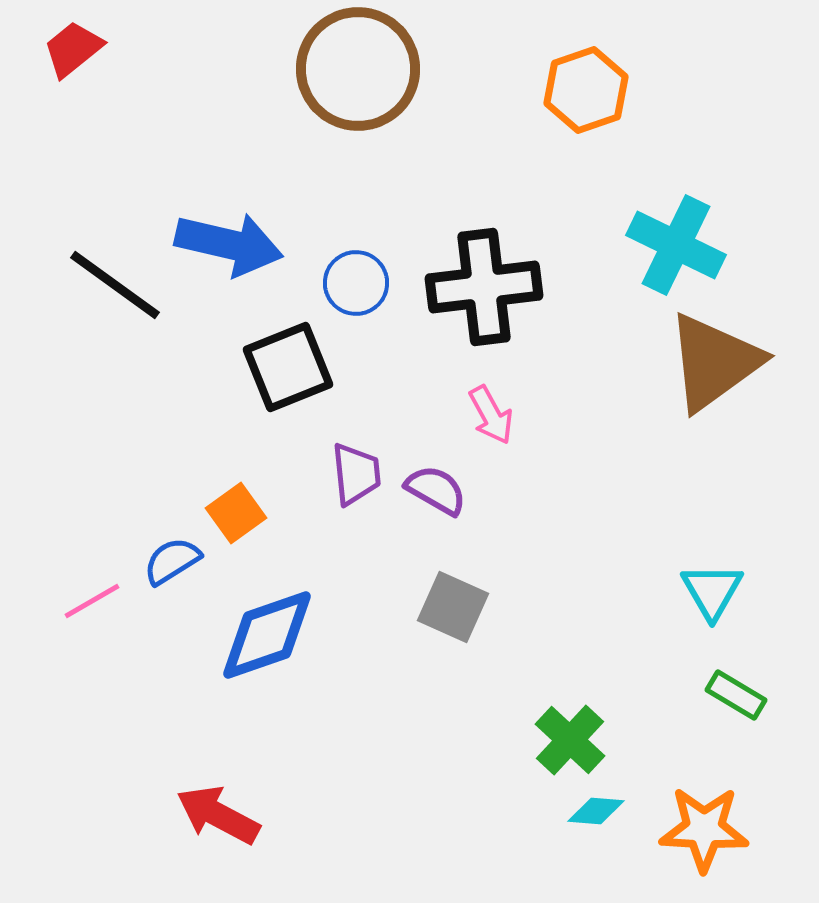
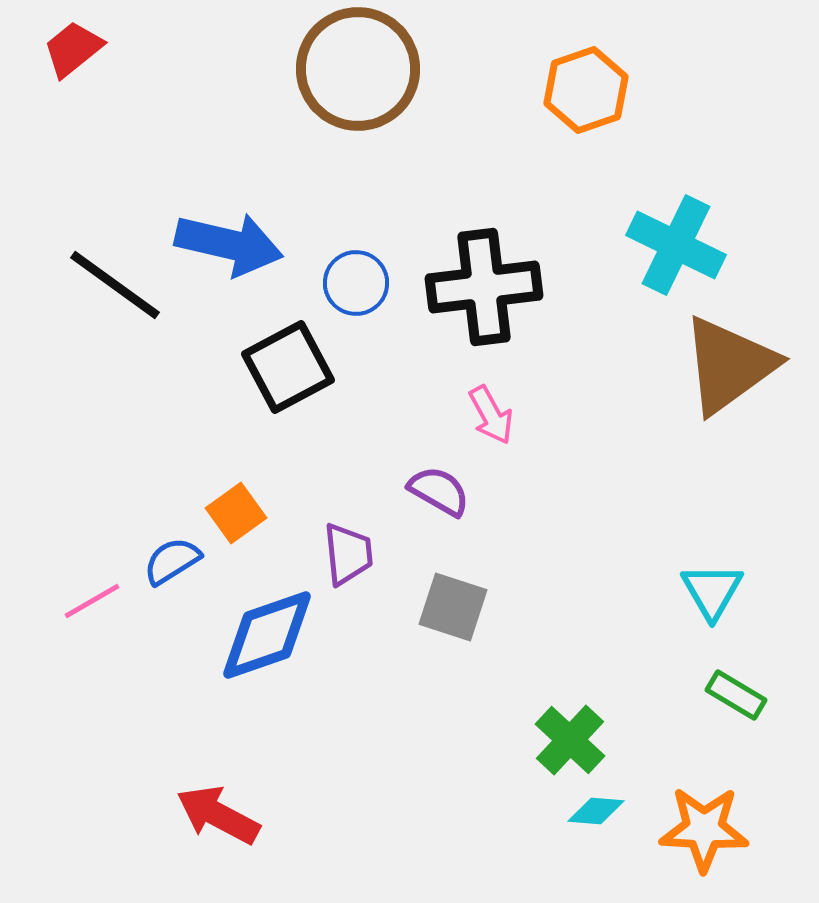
brown triangle: moved 15 px right, 3 px down
black square: rotated 6 degrees counterclockwise
purple trapezoid: moved 8 px left, 80 px down
purple semicircle: moved 3 px right, 1 px down
gray square: rotated 6 degrees counterclockwise
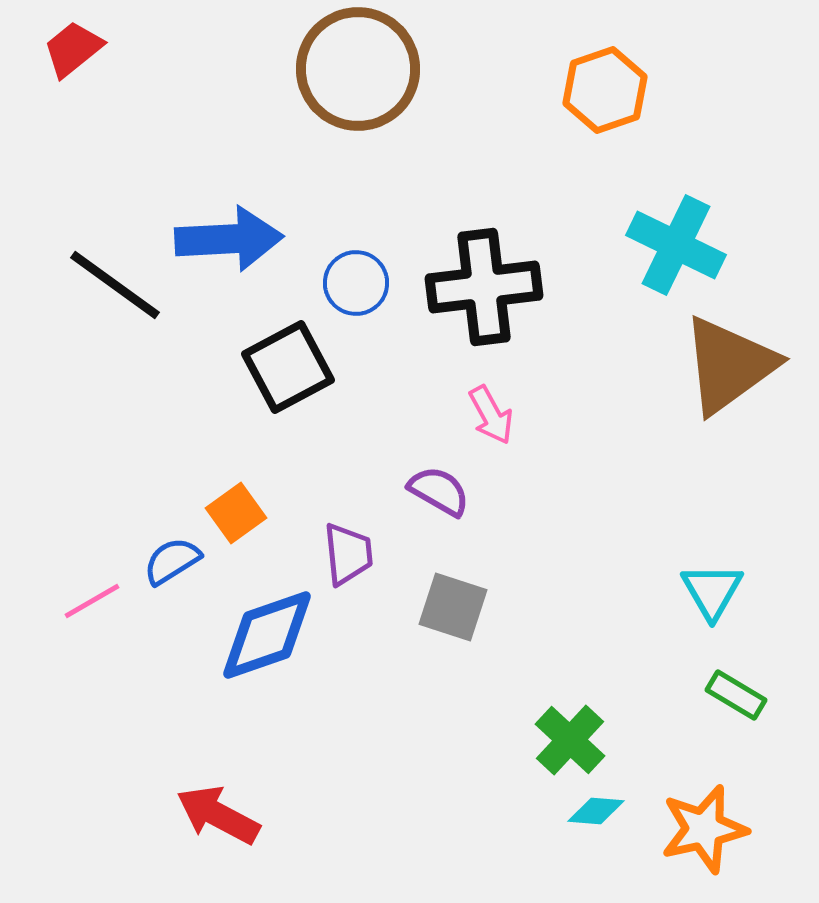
orange hexagon: moved 19 px right
blue arrow: moved 5 px up; rotated 16 degrees counterclockwise
orange star: rotated 16 degrees counterclockwise
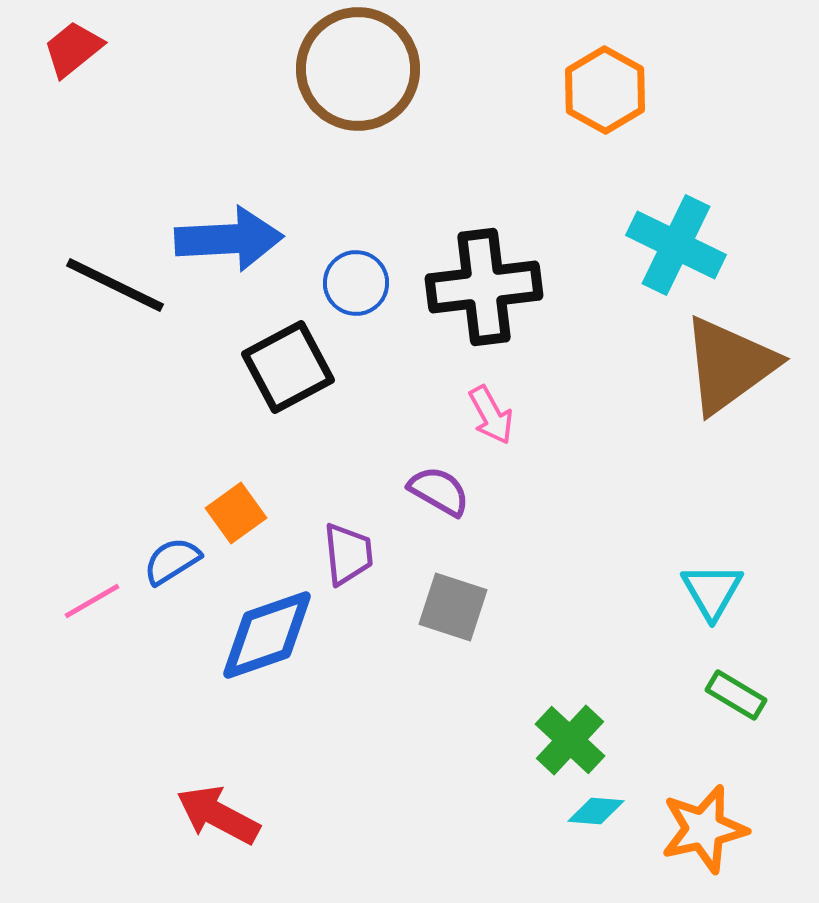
orange hexagon: rotated 12 degrees counterclockwise
black line: rotated 10 degrees counterclockwise
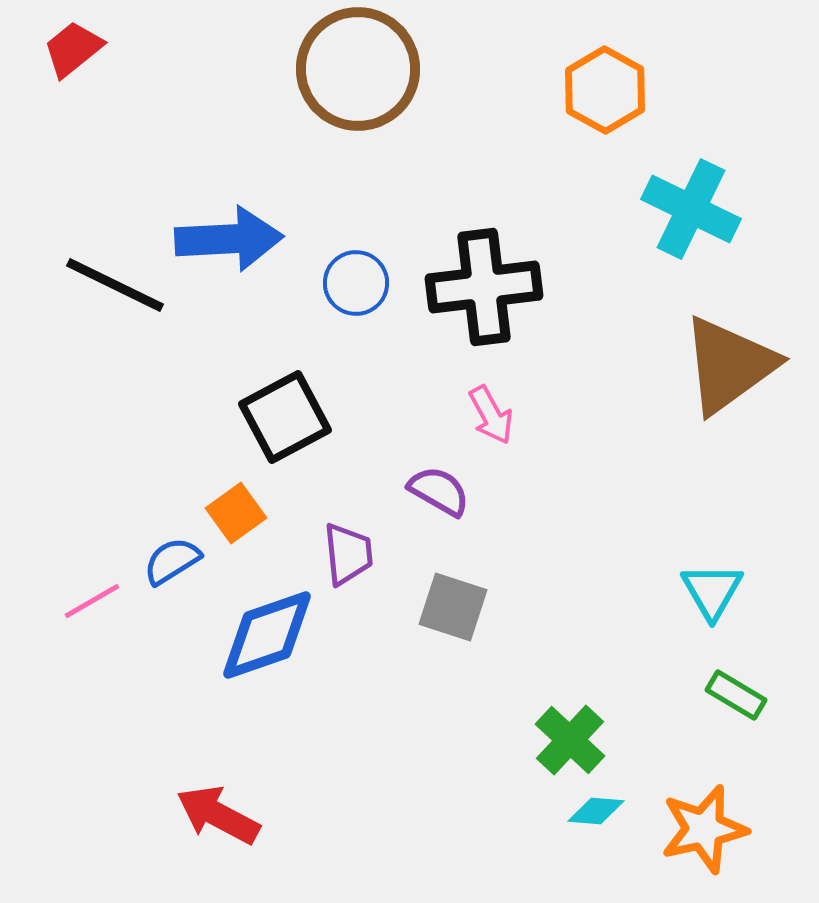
cyan cross: moved 15 px right, 36 px up
black square: moved 3 px left, 50 px down
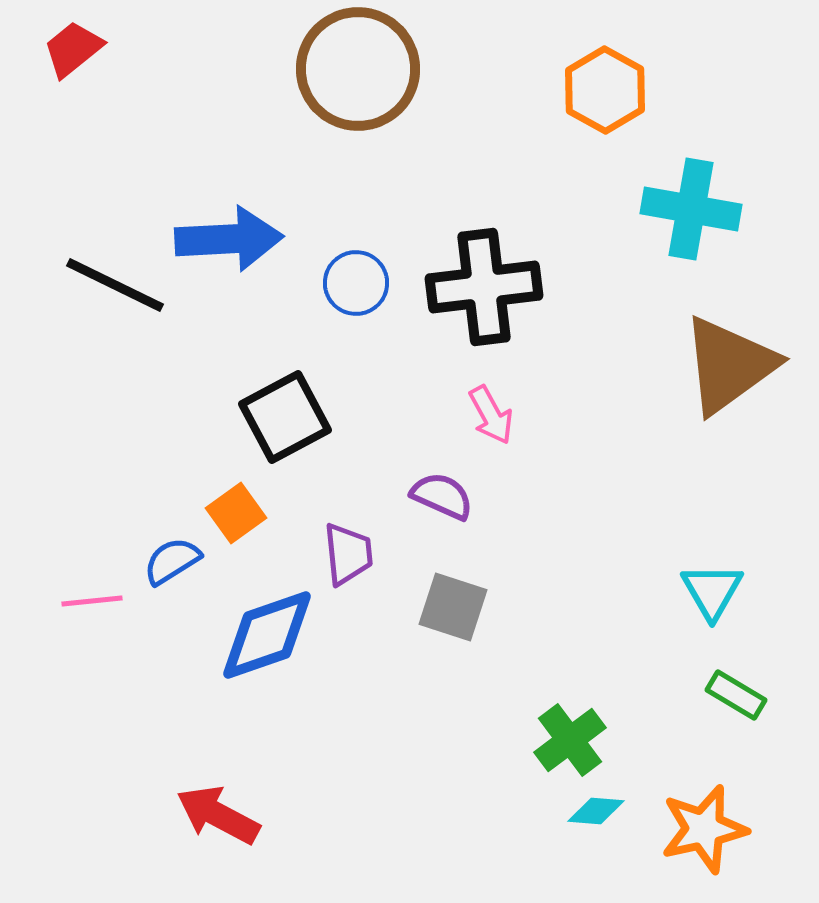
cyan cross: rotated 16 degrees counterclockwise
purple semicircle: moved 3 px right, 5 px down; rotated 6 degrees counterclockwise
pink line: rotated 24 degrees clockwise
green cross: rotated 10 degrees clockwise
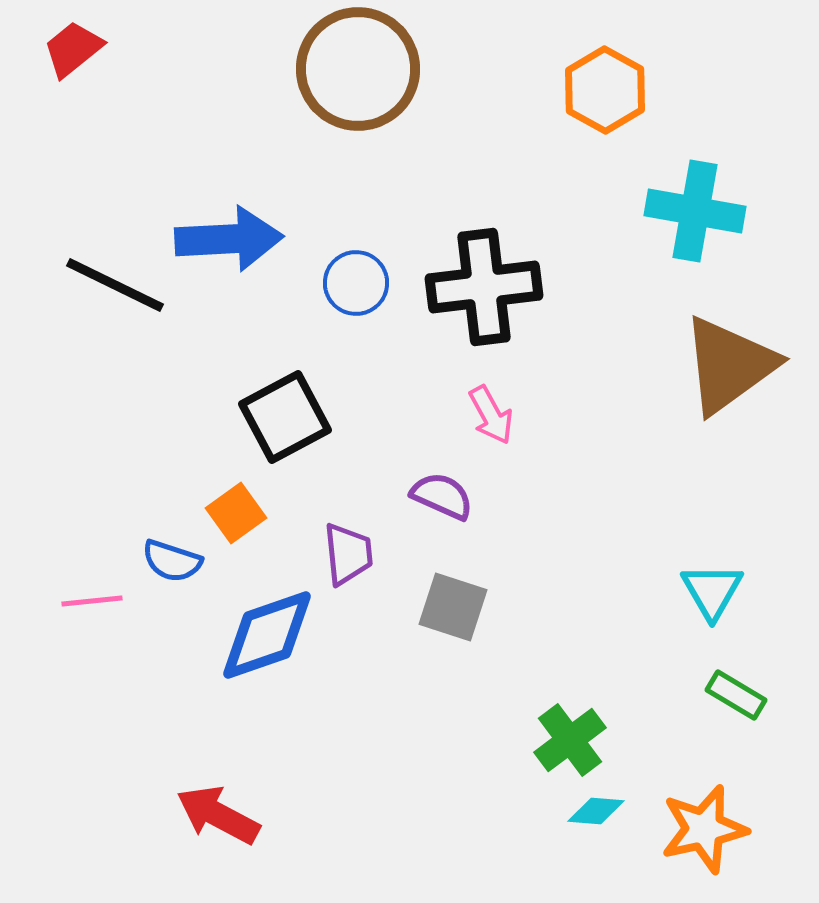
cyan cross: moved 4 px right, 2 px down
blue semicircle: rotated 130 degrees counterclockwise
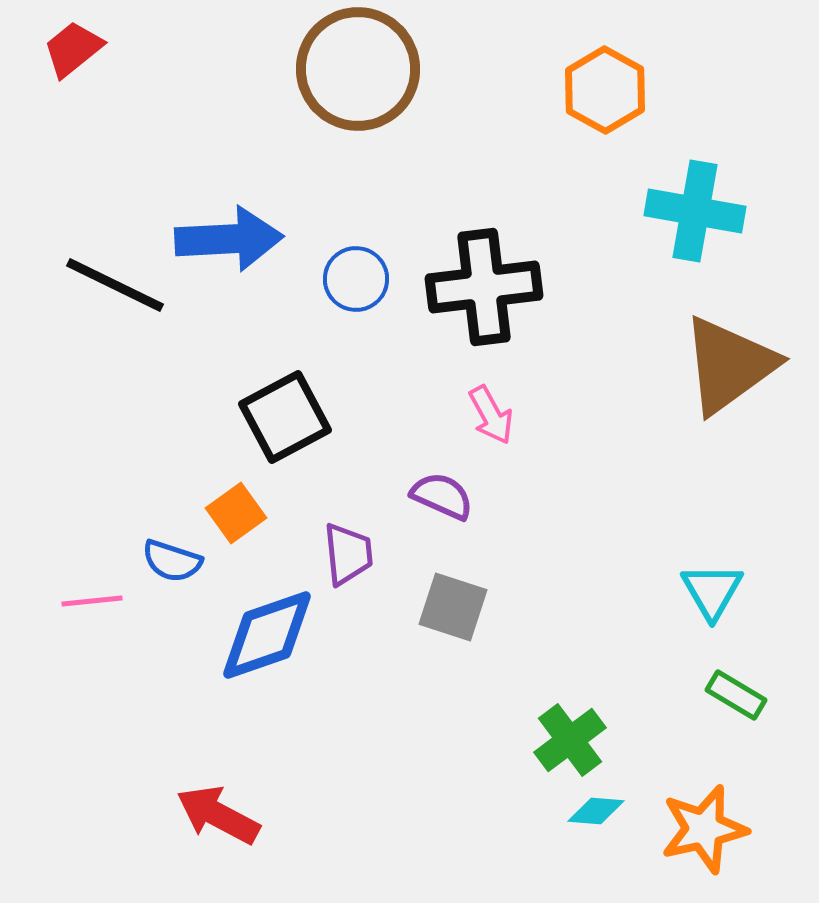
blue circle: moved 4 px up
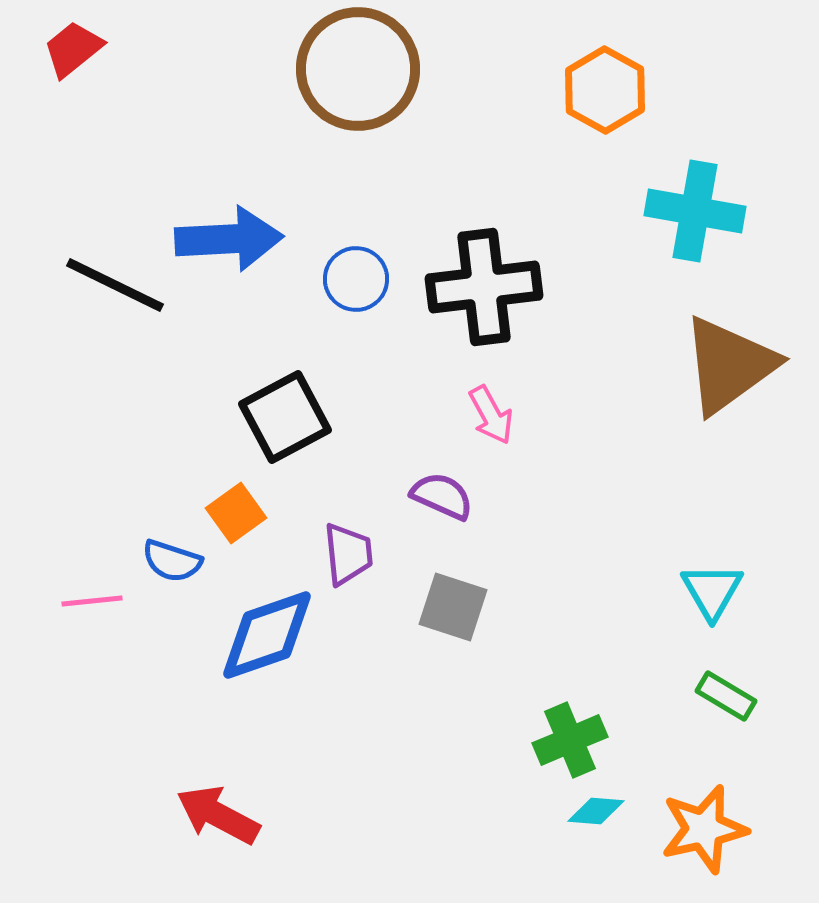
green rectangle: moved 10 px left, 1 px down
green cross: rotated 14 degrees clockwise
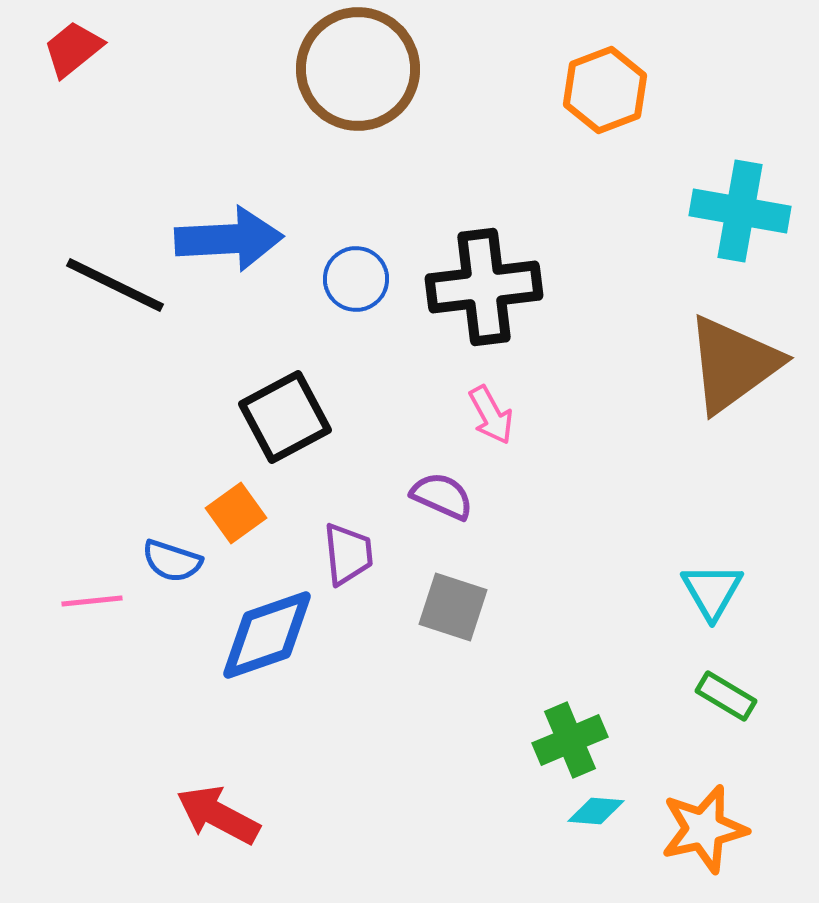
orange hexagon: rotated 10 degrees clockwise
cyan cross: moved 45 px right
brown triangle: moved 4 px right, 1 px up
